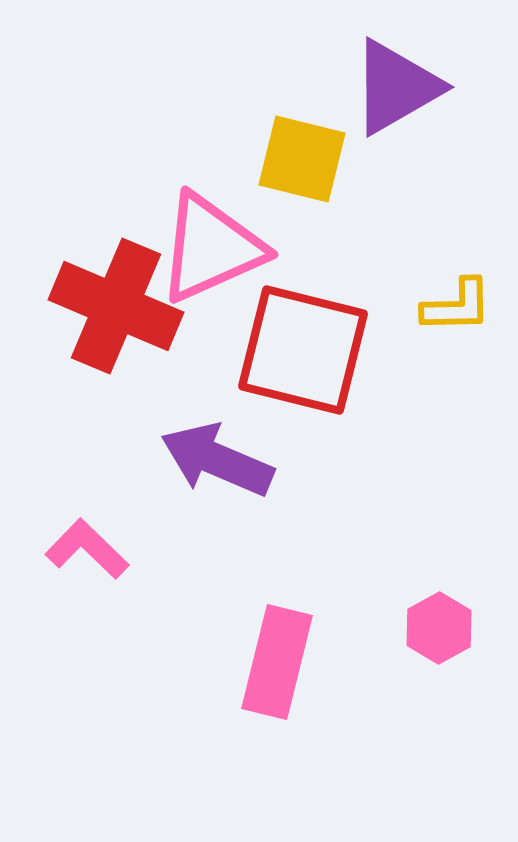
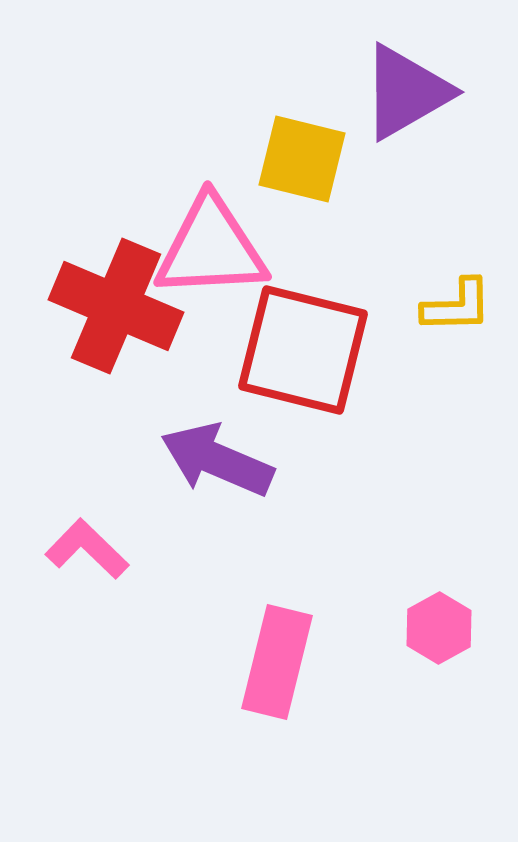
purple triangle: moved 10 px right, 5 px down
pink triangle: rotated 21 degrees clockwise
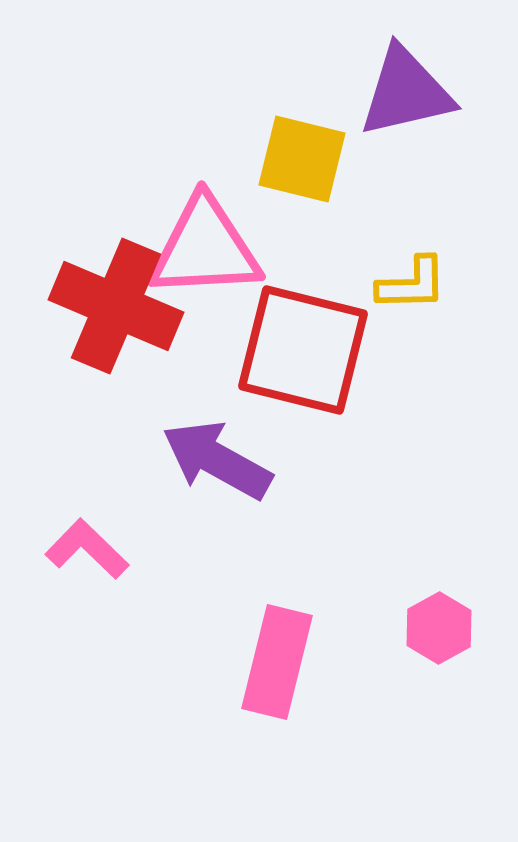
purple triangle: rotated 17 degrees clockwise
pink triangle: moved 6 px left
yellow L-shape: moved 45 px left, 22 px up
purple arrow: rotated 6 degrees clockwise
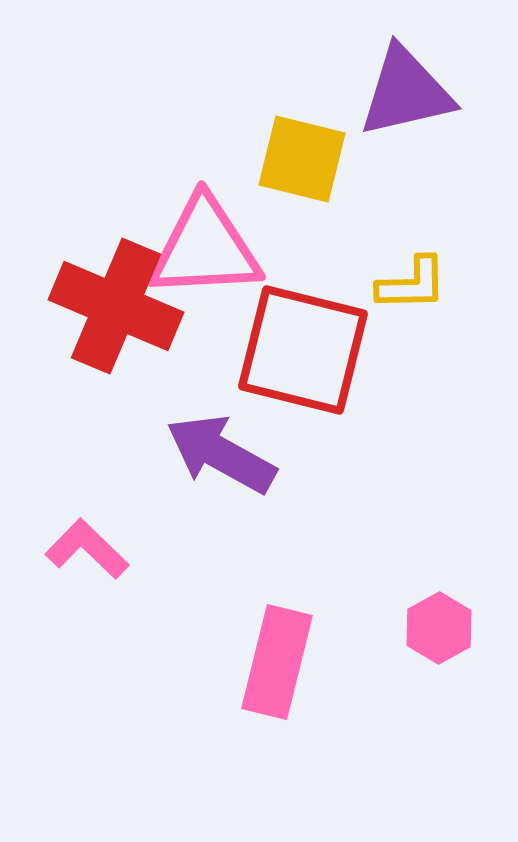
purple arrow: moved 4 px right, 6 px up
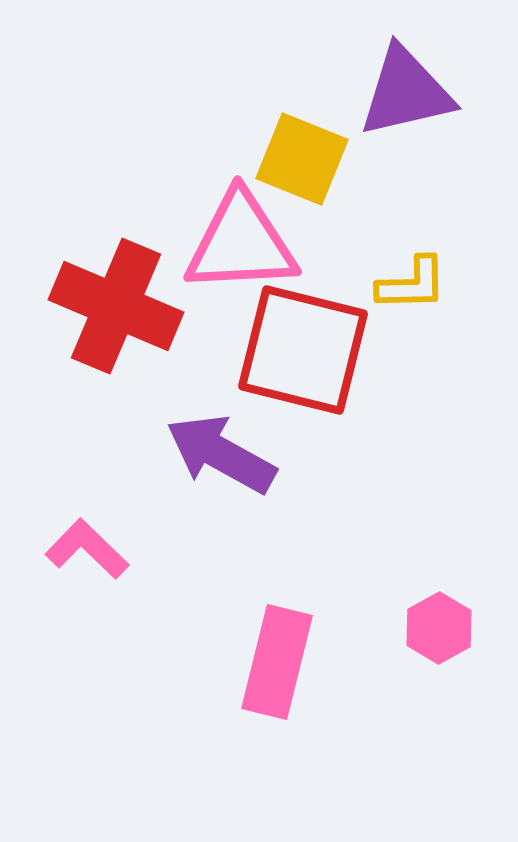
yellow square: rotated 8 degrees clockwise
pink triangle: moved 36 px right, 5 px up
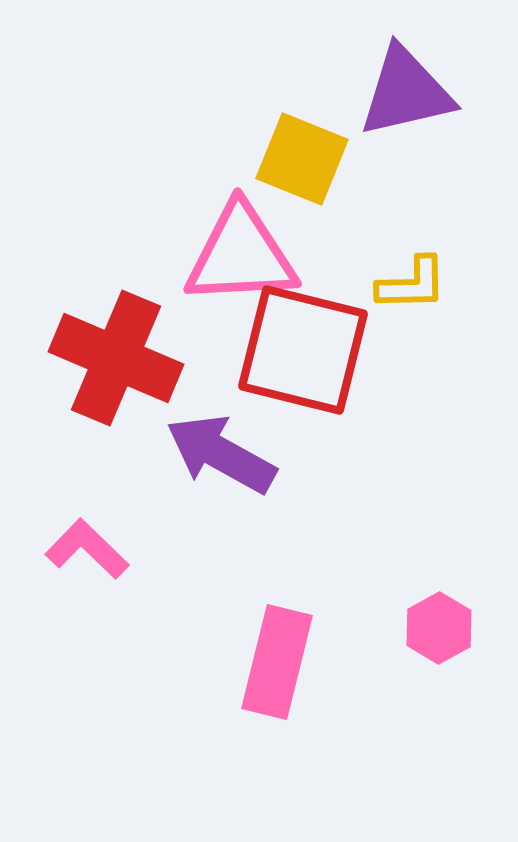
pink triangle: moved 12 px down
red cross: moved 52 px down
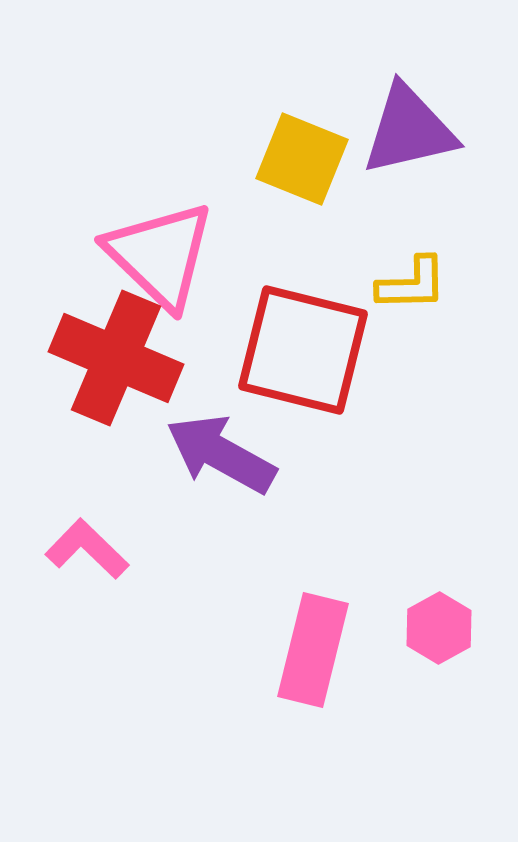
purple triangle: moved 3 px right, 38 px down
pink triangle: moved 81 px left; rotated 47 degrees clockwise
pink rectangle: moved 36 px right, 12 px up
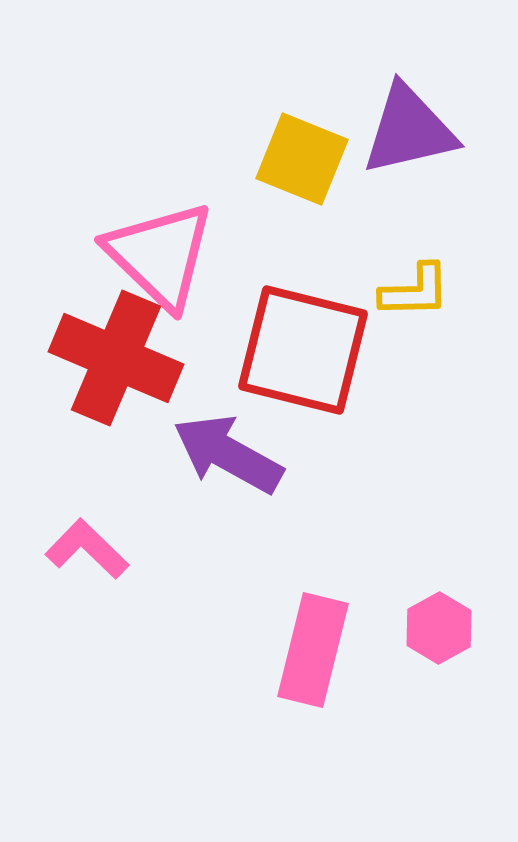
yellow L-shape: moved 3 px right, 7 px down
purple arrow: moved 7 px right
